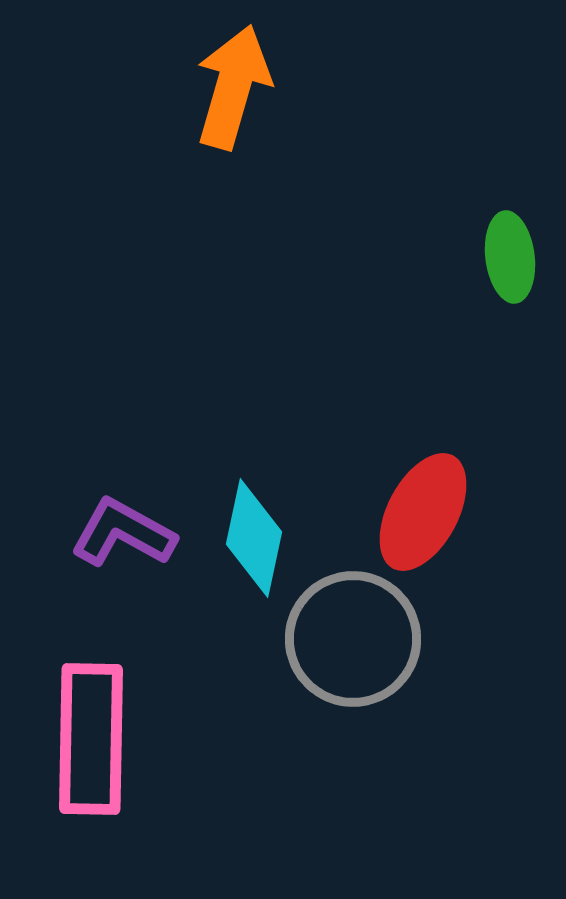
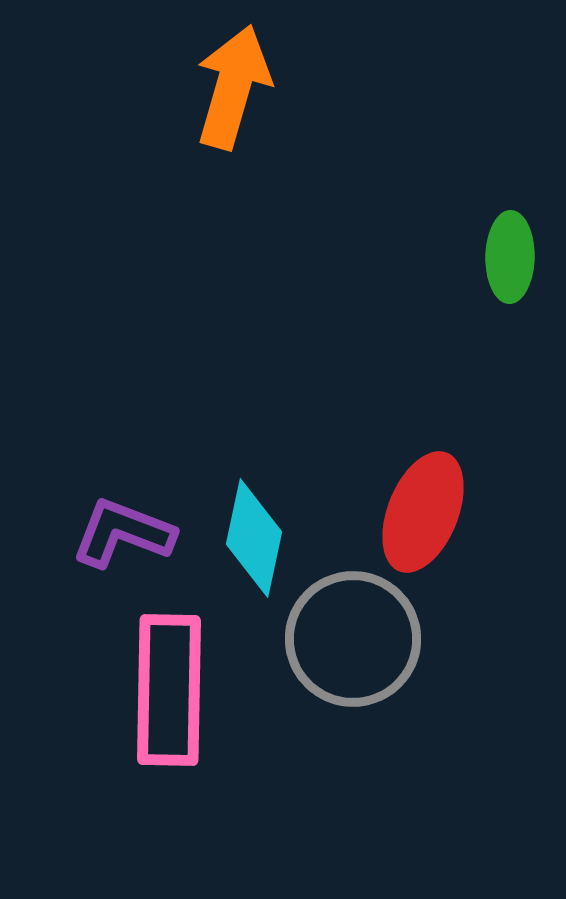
green ellipse: rotated 8 degrees clockwise
red ellipse: rotated 6 degrees counterclockwise
purple L-shape: rotated 8 degrees counterclockwise
pink rectangle: moved 78 px right, 49 px up
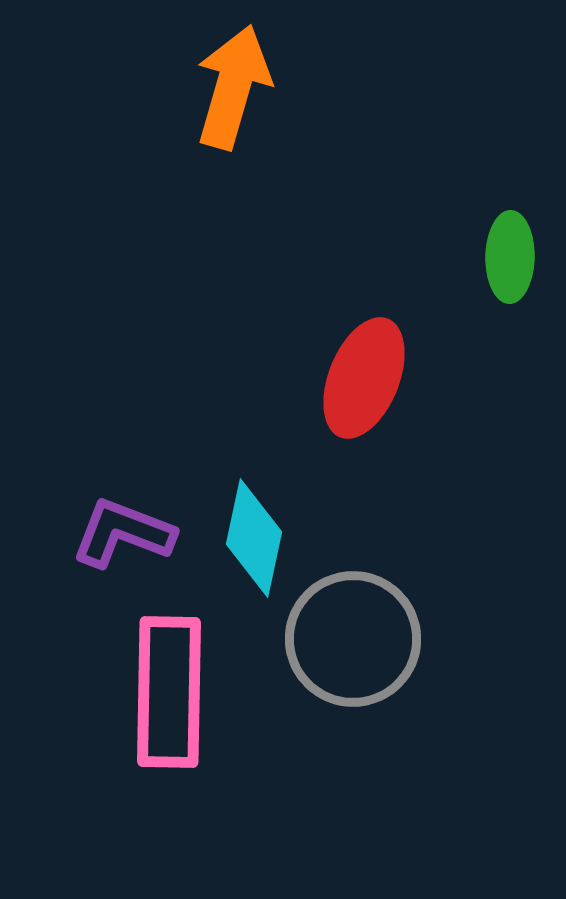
red ellipse: moved 59 px left, 134 px up
pink rectangle: moved 2 px down
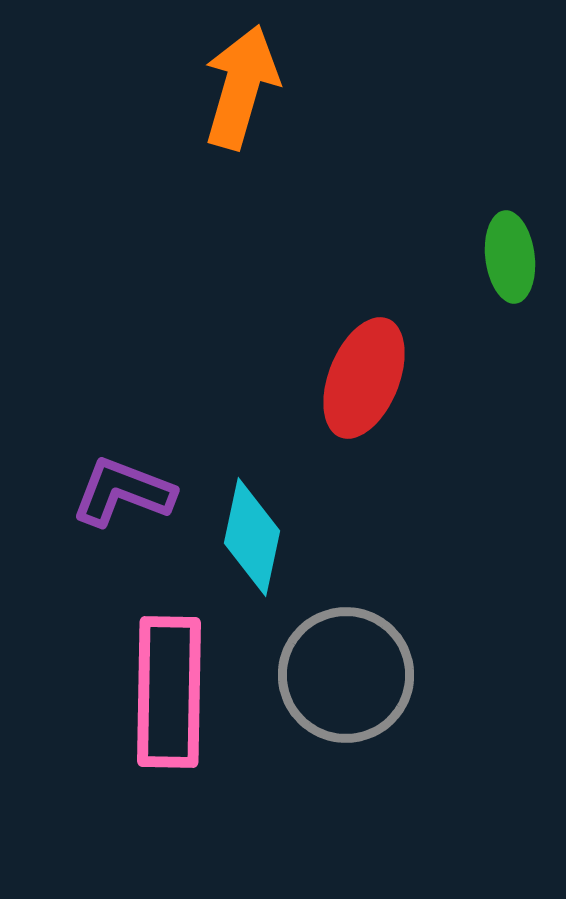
orange arrow: moved 8 px right
green ellipse: rotated 8 degrees counterclockwise
purple L-shape: moved 41 px up
cyan diamond: moved 2 px left, 1 px up
gray circle: moved 7 px left, 36 px down
